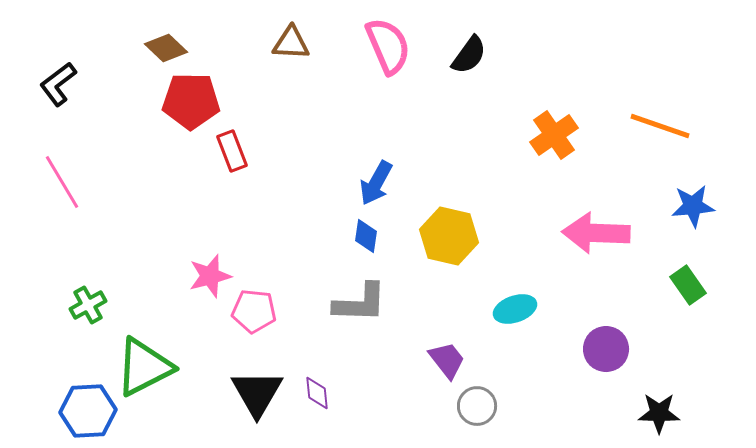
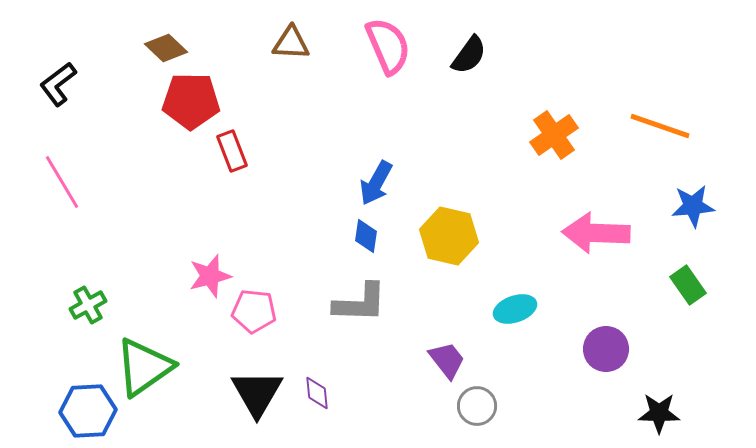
green triangle: rotated 8 degrees counterclockwise
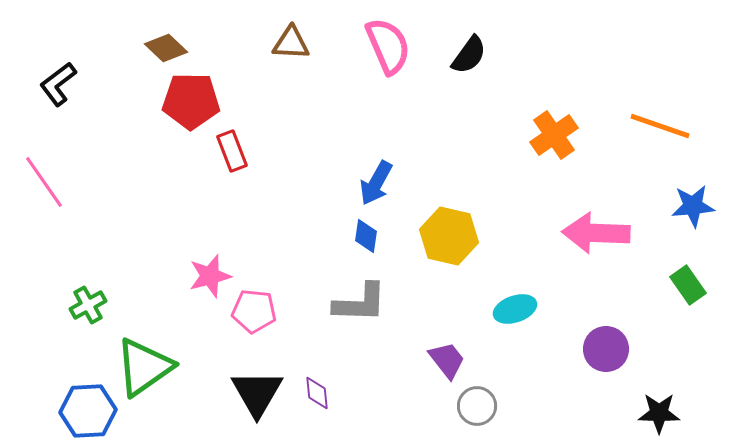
pink line: moved 18 px left; rotated 4 degrees counterclockwise
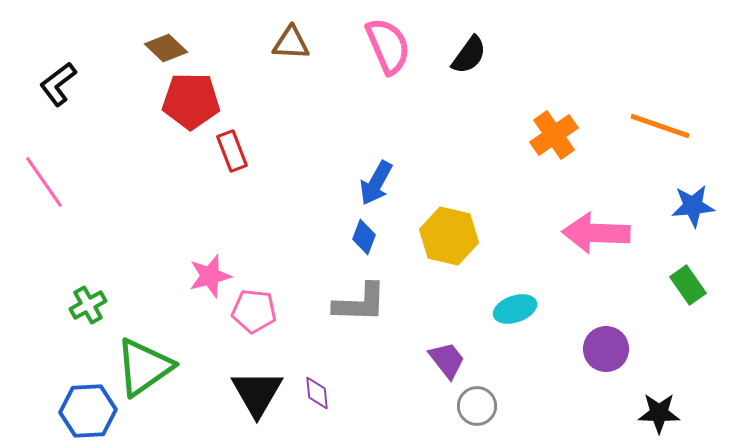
blue diamond: moved 2 px left, 1 px down; rotated 12 degrees clockwise
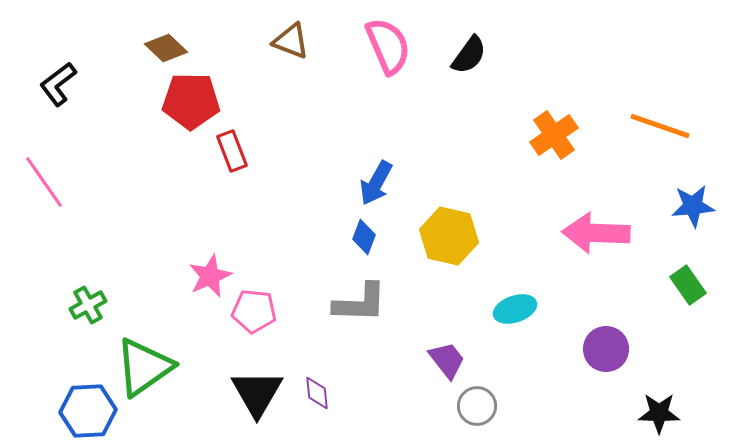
brown triangle: moved 2 px up; rotated 18 degrees clockwise
pink star: rotated 9 degrees counterclockwise
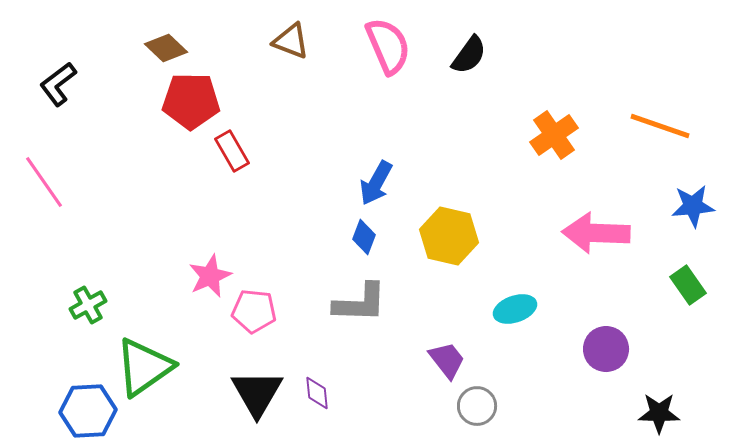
red rectangle: rotated 9 degrees counterclockwise
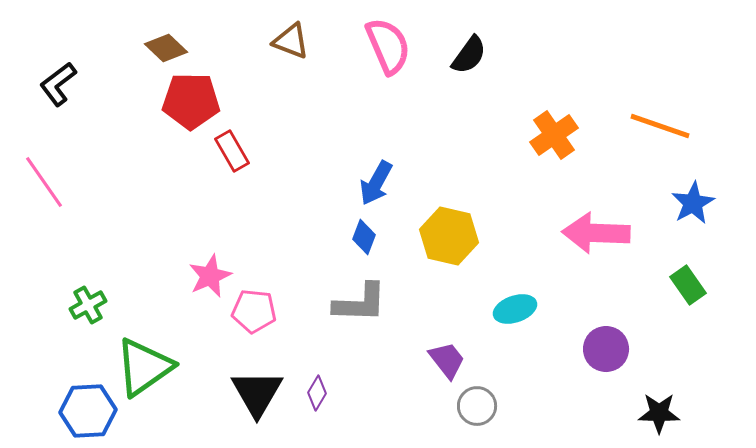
blue star: moved 3 px up; rotated 24 degrees counterclockwise
purple diamond: rotated 36 degrees clockwise
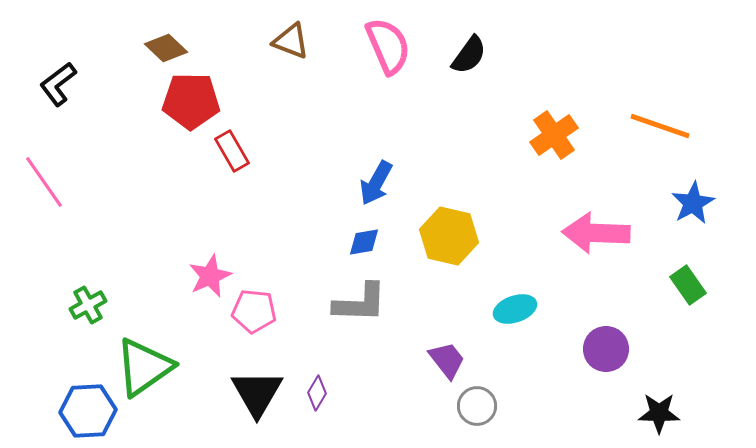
blue diamond: moved 5 px down; rotated 60 degrees clockwise
